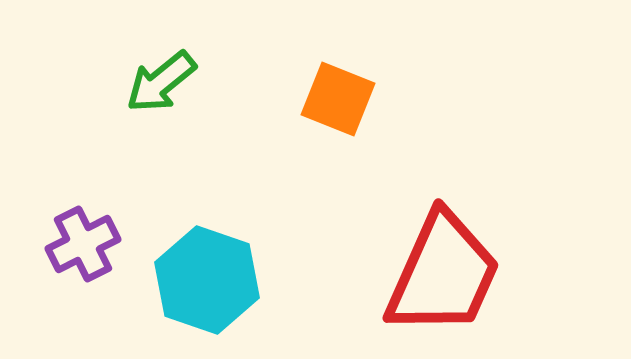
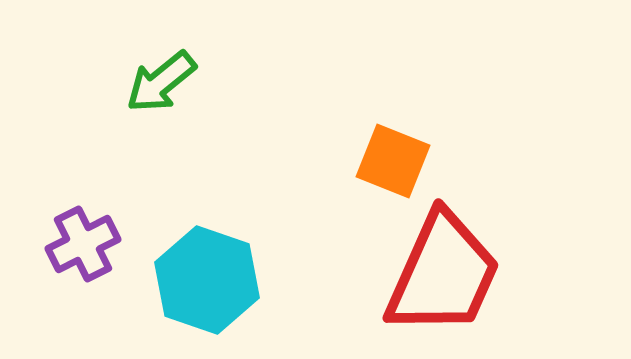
orange square: moved 55 px right, 62 px down
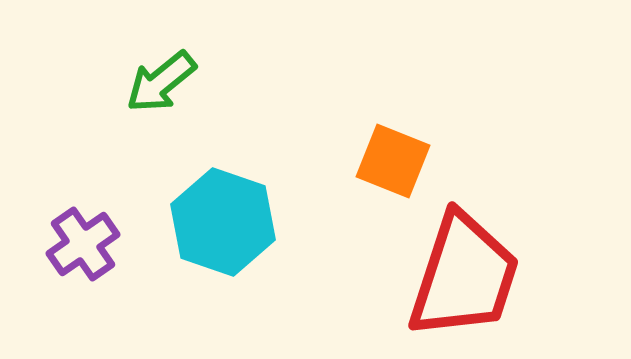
purple cross: rotated 8 degrees counterclockwise
red trapezoid: moved 21 px right, 2 px down; rotated 6 degrees counterclockwise
cyan hexagon: moved 16 px right, 58 px up
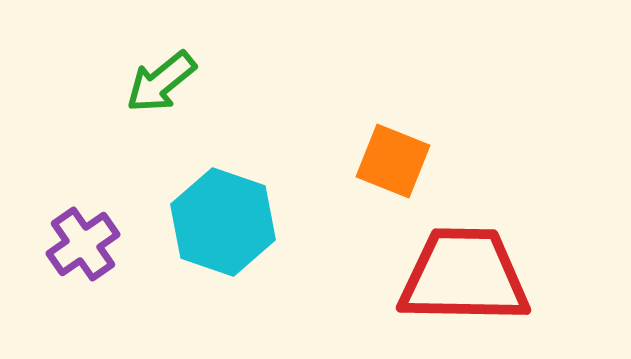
red trapezoid: rotated 107 degrees counterclockwise
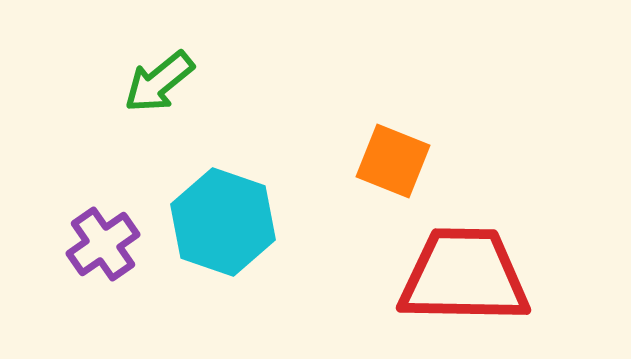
green arrow: moved 2 px left
purple cross: moved 20 px right
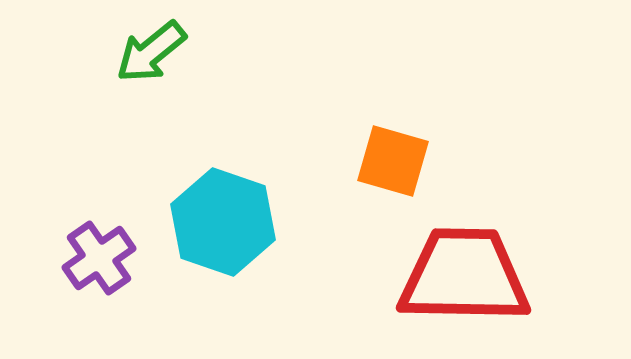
green arrow: moved 8 px left, 30 px up
orange square: rotated 6 degrees counterclockwise
purple cross: moved 4 px left, 14 px down
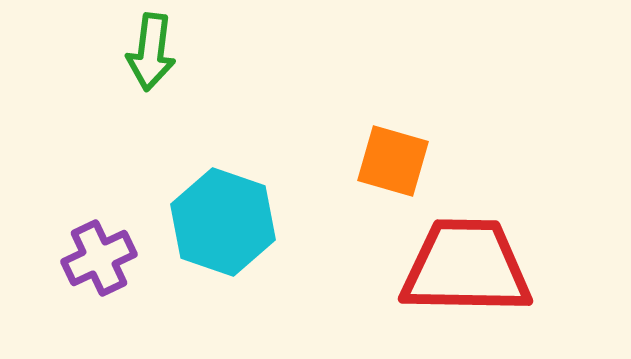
green arrow: rotated 44 degrees counterclockwise
purple cross: rotated 10 degrees clockwise
red trapezoid: moved 2 px right, 9 px up
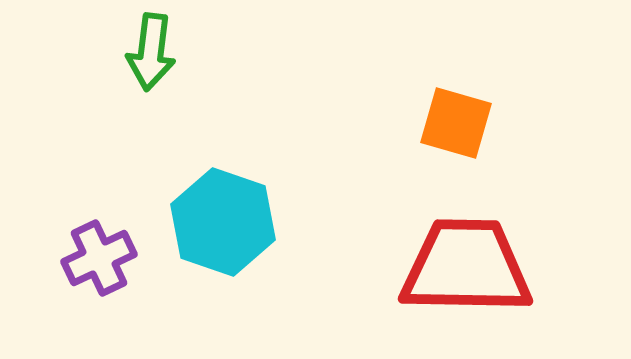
orange square: moved 63 px right, 38 px up
